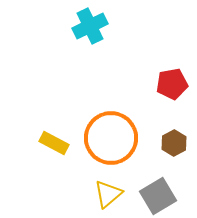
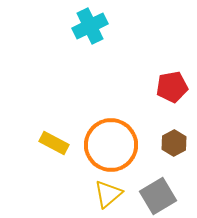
red pentagon: moved 3 px down
orange circle: moved 7 px down
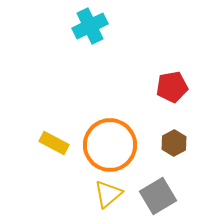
orange circle: moved 1 px left
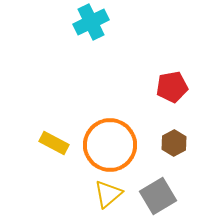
cyan cross: moved 1 px right, 4 px up
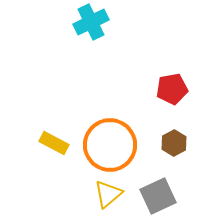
red pentagon: moved 2 px down
gray square: rotated 6 degrees clockwise
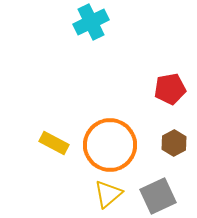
red pentagon: moved 2 px left
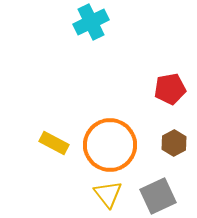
yellow triangle: rotated 28 degrees counterclockwise
